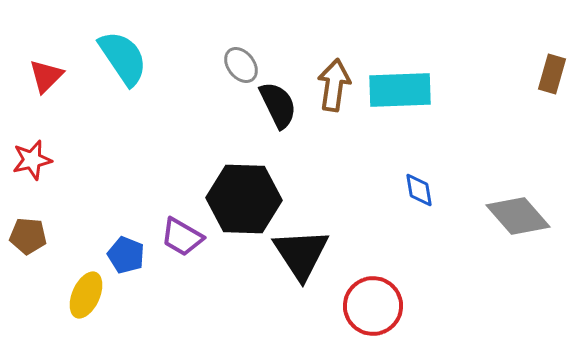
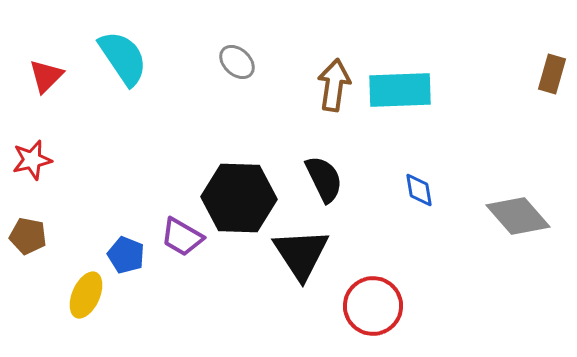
gray ellipse: moved 4 px left, 3 px up; rotated 9 degrees counterclockwise
black semicircle: moved 46 px right, 74 px down
black hexagon: moved 5 px left, 1 px up
brown pentagon: rotated 6 degrees clockwise
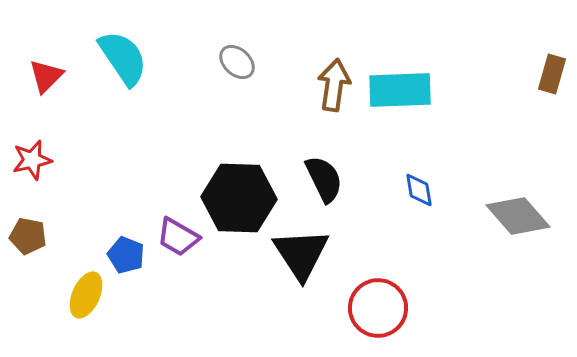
purple trapezoid: moved 4 px left
red circle: moved 5 px right, 2 px down
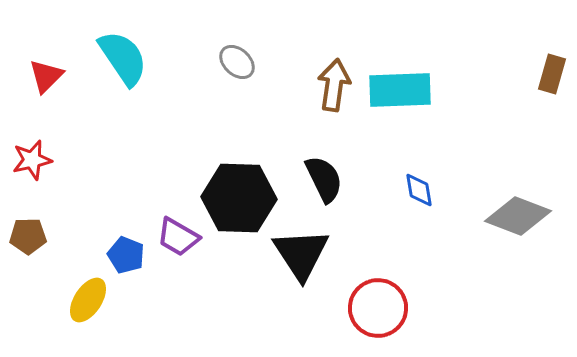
gray diamond: rotated 28 degrees counterclockwise
brown pentagon: rotated 12 degrees counterclockwise
yellow ellipse: moved 2 px right, 5 px down; rotated 9 degrees clockwise
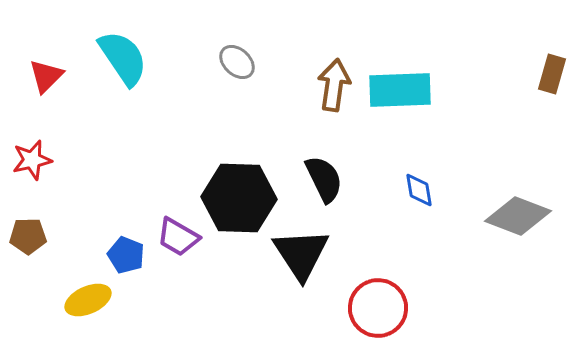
yellow ellipse: rotated 33 degrees clockwise
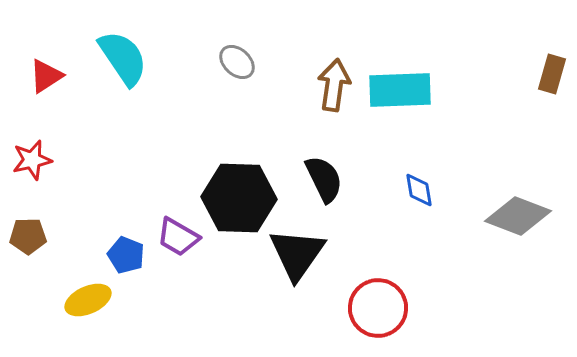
red triangle: rotated 12 degrees clockwise
black triangle: moved 4 px left; rotated 8 degrees clockwise
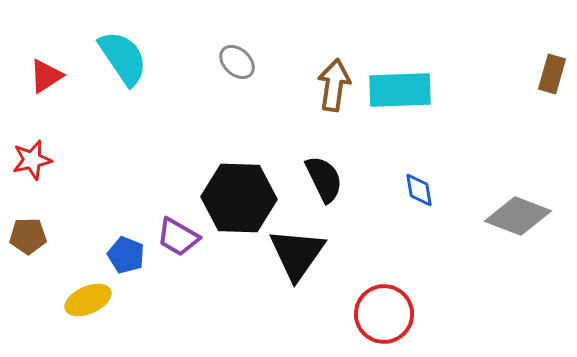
red circle: moved 6 px right, 6 px down
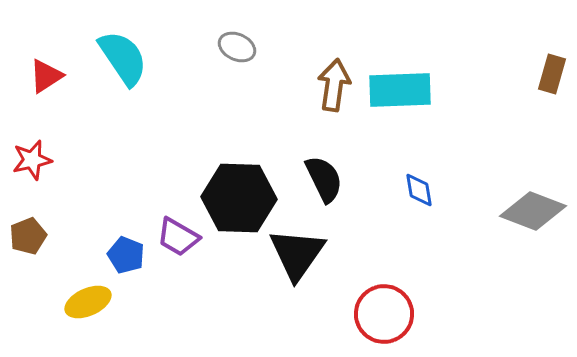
gray ellipse: moved 15 px up; rotated 18 degrees counterclockwise
gray diamond: moved 15 px right, 5 px up
brown pentagon: rotated 21 degrees counterclockwise
yellow ellipse: moved 2 px down
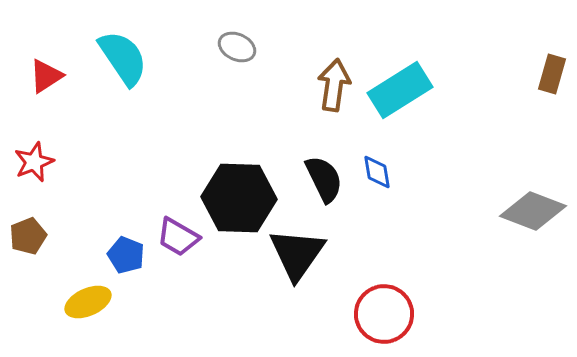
cyan rectangle: rotated 30 degrees counterclockwise
red star: moved 2 px right, 2 px down; rotated 9 degrees counterclockwise
blue diamond: moved 42 px left, 18 px up
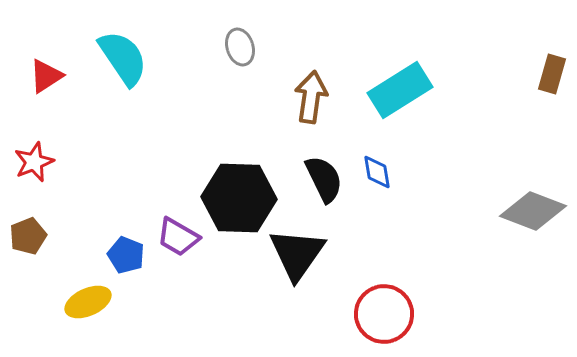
gray ellipse: moved 3 px right; rotated 48 degrees clockwise
brown arrow: moved 23 px left, 12 px down
